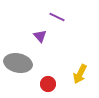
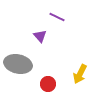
gray ellipse: moved 1 px down
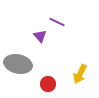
purple line: moved 5 px down
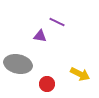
purple triangle: rotated 40 degrees counterclockwise
yellow arrow: rotated 90 degrees counterclockwise
red circle: moved 1 px left
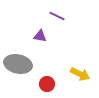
purple line: moved 6 px up
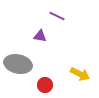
red circle: moved 2 px left, 1 px down
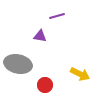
purple line: rotated 42 degrees counterclockwise
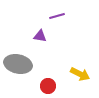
red circle: moved 3 px right, 1 px down
